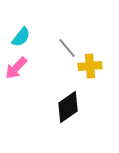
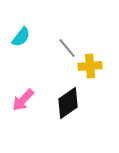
pink arrow: moved 7 px right, 32 px down
black diamond: moved 4 px up
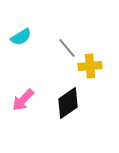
cyan semicircle: rotated 20 degrees clockwise
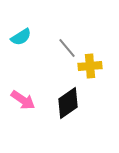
pink arrow: rotated 100 degrees counterclockwise
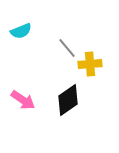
cyan semicircle: moved 6 px up; rotated 10 degrees clockwise
yellow cross: moved 2 px up
black diamond: moved 3 px up
